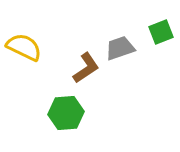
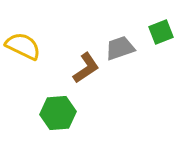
yellow semicircle: moved 1 px left, 1 px up
green hexagon: moved 8 px left
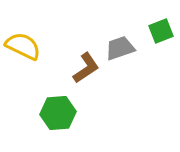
green square: moved 1 px up
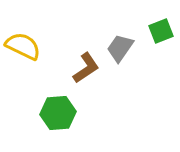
gray trapezoid: rotated 36 degrees counterclockwise
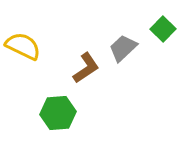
green square: moved 2 px right, 2 px up; rotated 25 degrees counterclockwise
gray trapezoid: moved 3 px right; rotated 12 degrees clockwise
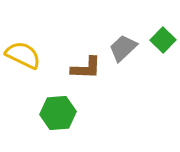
green square: moved 11 px down
yellow semicircle: moved 9 px down
brown L-shape: rotated 36 degrees clockwise
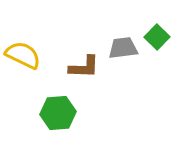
green square: moved 6 px left, 3 px up
gray trapezoid: rotated 36 degrees clockwise
brown L-shape: moved 2 px left, 1 px up
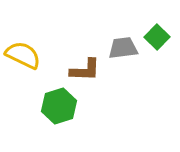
brown L-shape: moved 1 px right, 3 px down
green hexagon: moved 1 px right, 7 px up; rotated 12 degrees counterclockwise
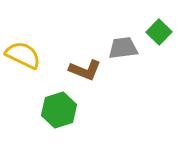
green square: moved 2 px right, 5 px up
brown L-shape: rotated 20 degrees clockwise
green hexagon: moved 4 px down
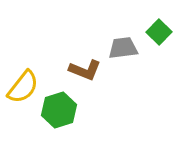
yellow semicircle: moved 32 px down; rotated 102 degrees clockwise
